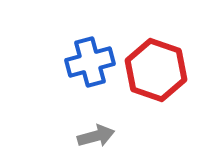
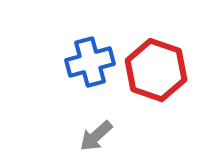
gray arrow: rotated 153 degrees clockwise
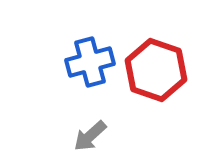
gray arrow: moved 6 px left
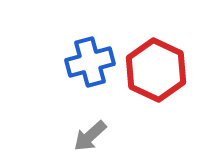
red hexagon: rotated 6 degrees clockwise
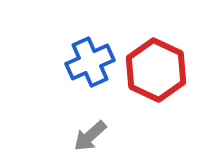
blue cross: rotated 9 degrees counterclockwise
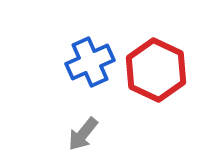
gray arrow: moved 7 px left, 2 px up; rotated 9 degrees counterclockwise
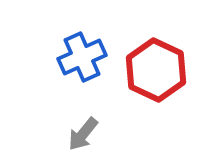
blue cross: moved 8 px left, 5 px up
